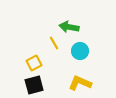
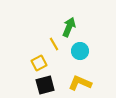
green arrow: rotated 102 degrees clockwise
yellow line: moved 1 px down
yellow square: moved 5 px right
black square: moved 11 px right
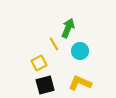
green arrow: moved 1 px left, 1 px down
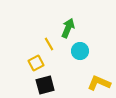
yellow line: moved 5 px left
yellow square: moved 3 px left
yellow L-shape: moved 19 px right
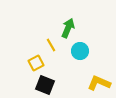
yellow line: moved 2 px right, 1 px down
black square: rotated 36 degrees clockwise
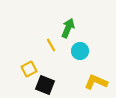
yellow square: moved 7 px left, 6 px down
yellow L-shape: moved 3 px left, 1 px up
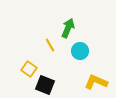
yellow line: moved 1 px left
yellow square: rotated 28 degrees counterclockwise
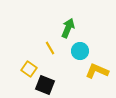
yellow line: moved 3 px down
yellow L-shape: moved 1 px right, 11 px up
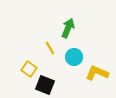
cyan circle: moved 6 px left, 6 px down
yellow L-shape: moved 2 px down
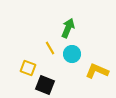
cyan circle: moved 2 px left, 3 px up
yellow square: moved 1 px left, 1 px up; rotated 14 degrees counterclockwise
yellow L-shape: moved 2 px up
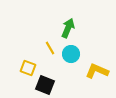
cyan circle: moved 1 px left
